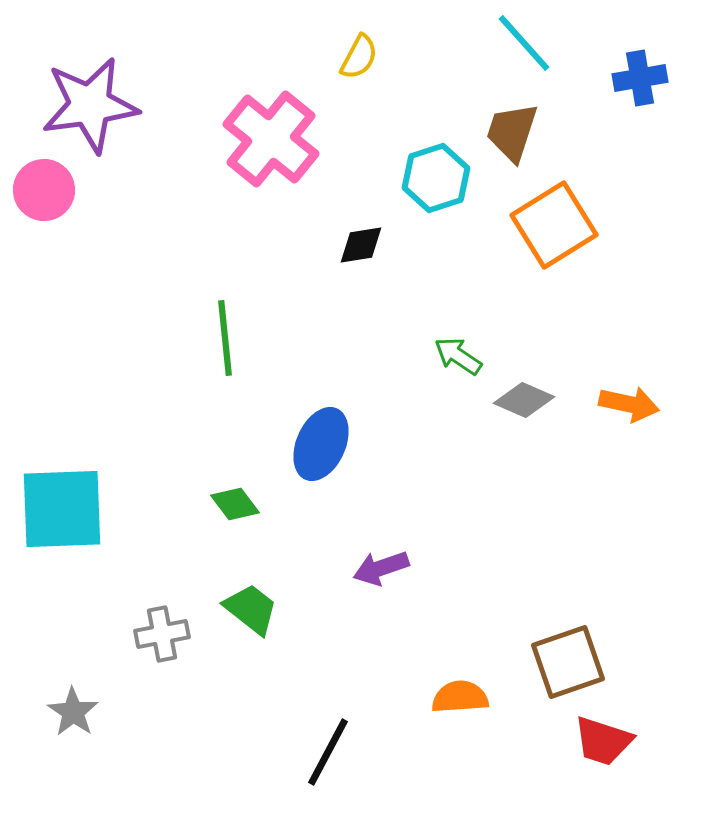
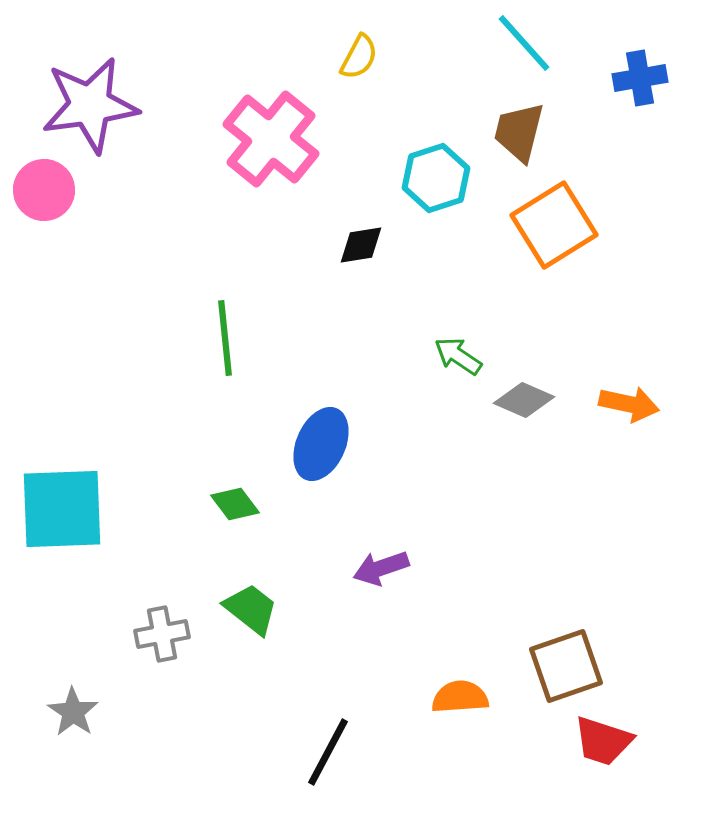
brown trapezoid: moved 7 px right; rotated 4 degrees counterclockwise
brown square: moved 2 px left, 4 px down
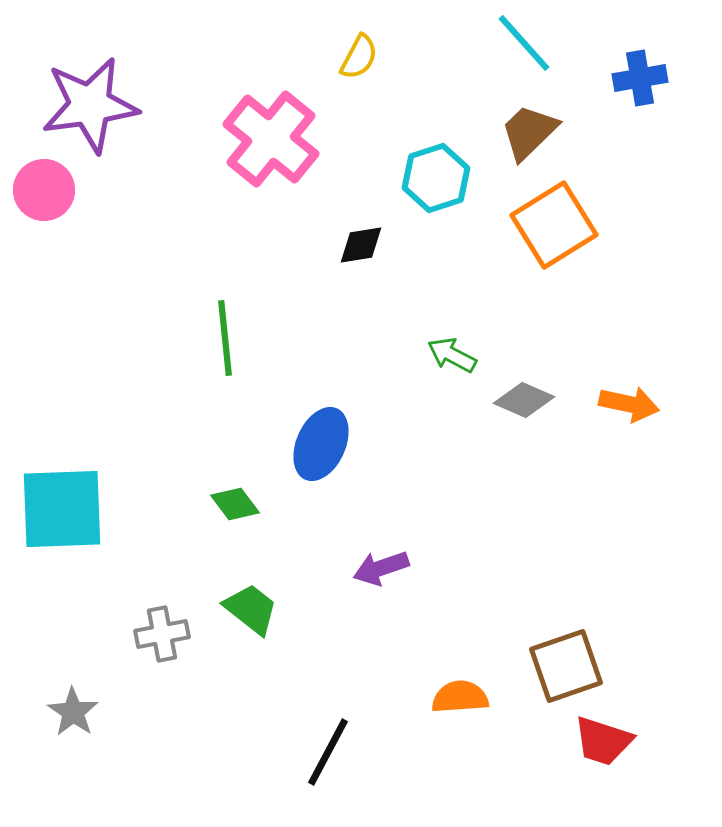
brown trapezoid: moved 10 px right; rotated 32 degrees clockwise
green arrow: moved 6 px left, 1 px up; rotated 6 degrees counterclockwise
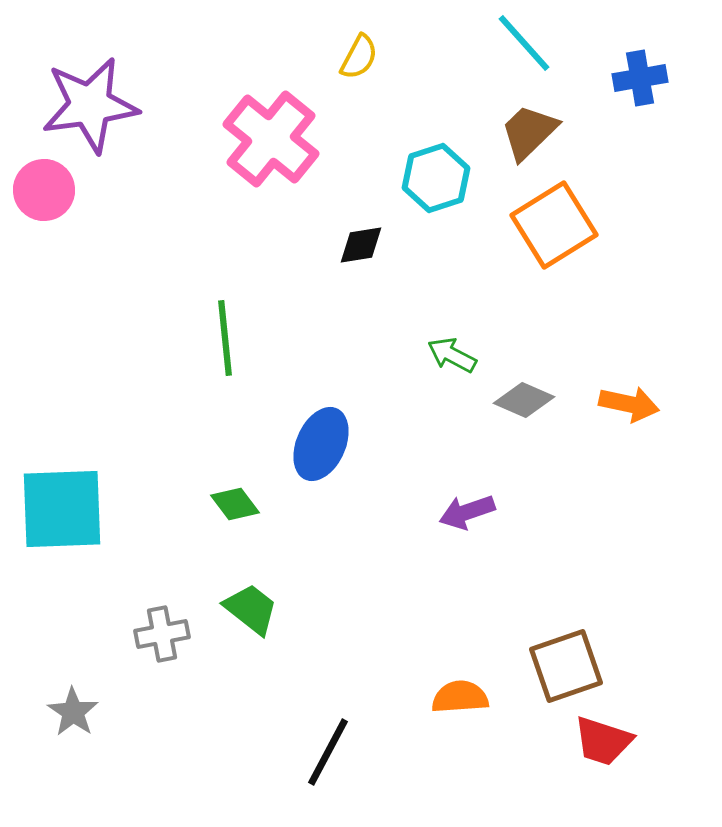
purple arrow: moved 86 px right, 56 px up
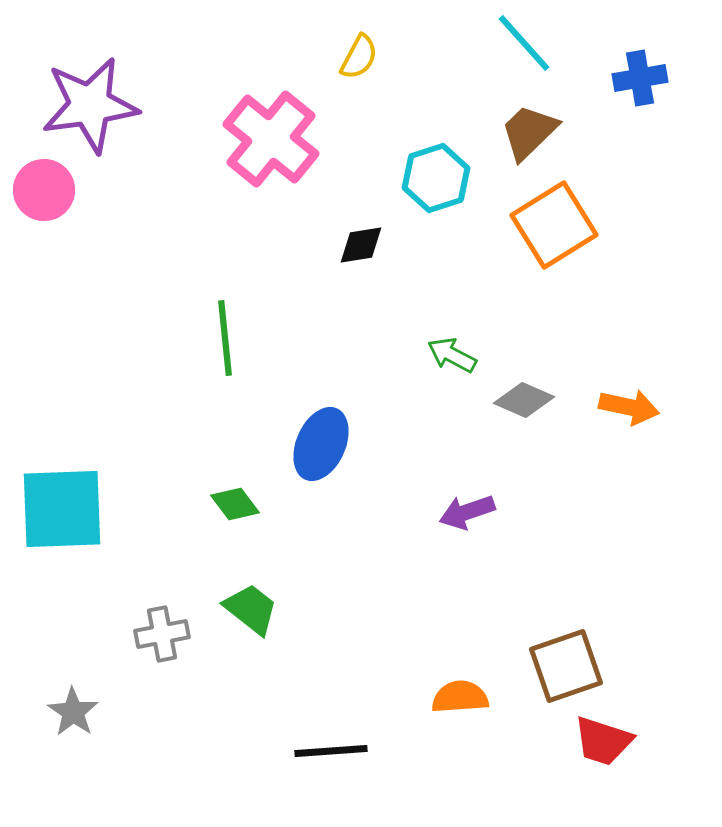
orange arrow: moved 3 px down
black line: moved 3 px right, 1 px up; rotated 58 degrees clockwise
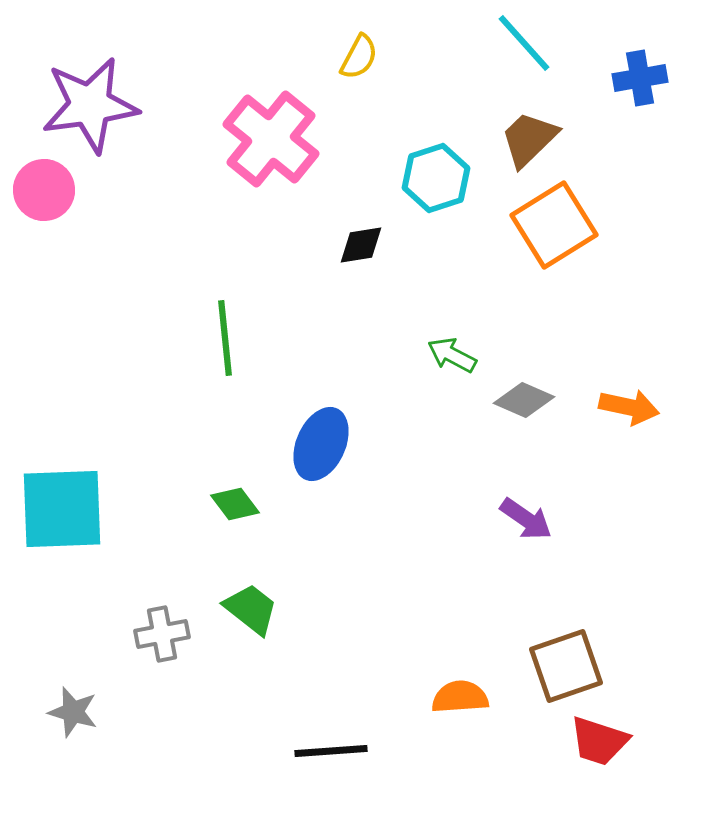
brown trapezoid: moved 7 px down
purple arrow: moved 59 px right, 7 px down; rotated 126 degrees counterclockwise
gray star: rotated 18 degrees counterclockwise
red trapezoid: moved 4 px left
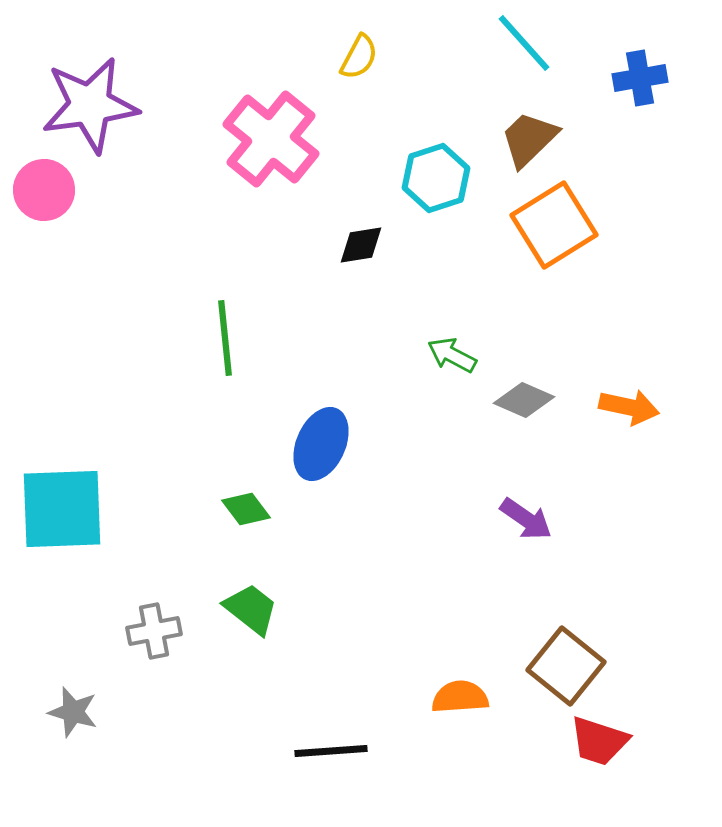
green diamond: moved 11 px right, 5 px down
gray cross: moved 8 px left, 3 px up
brown square: rotated 32 degrees counterclockwise
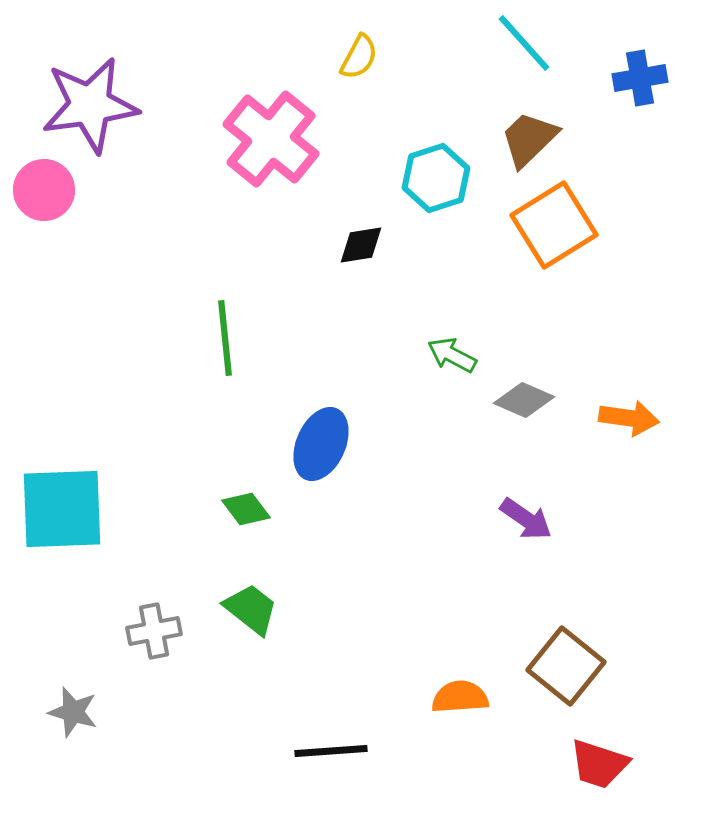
orange arrow: moved 11 px down; rotated 4 degrees counterclockwise
red trapezoid: moved 23 px down
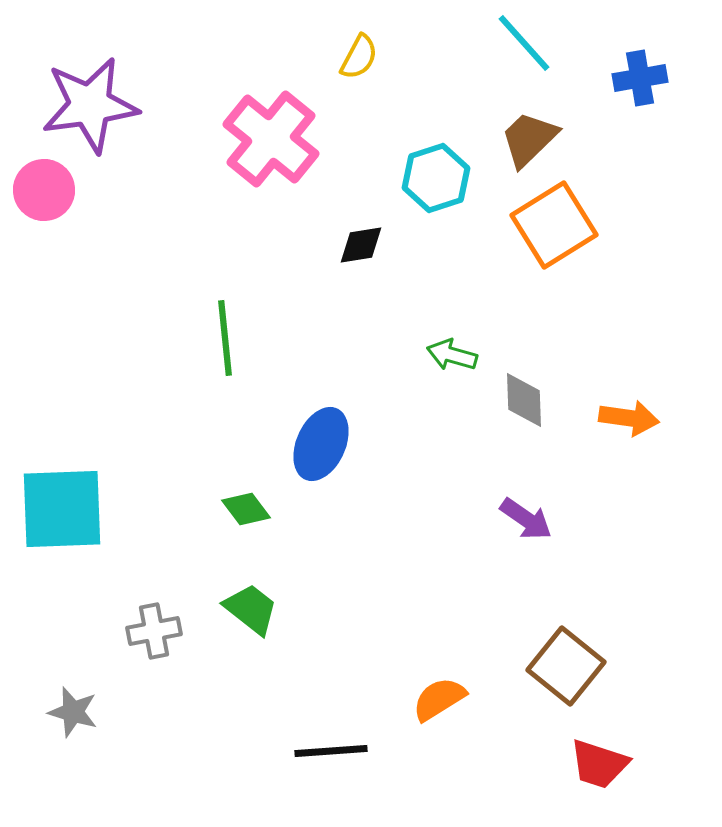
green arrow: rotated 12 degrees counterclockwise
gray diamond: rotated 64 degrees clockwise
orange semicircle: moved 21 px left, 2 px down; rotated 28 degrees counterclockwise
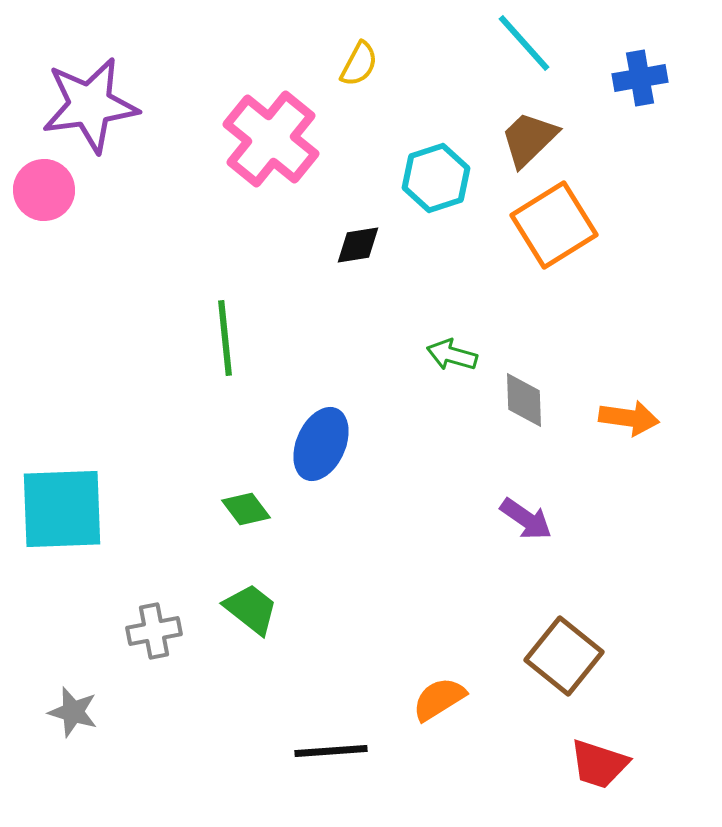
yellow semicircle: moved 7 px down
black diamond: moved 3 px left
brown square: moved 2 px left, 10 px up
